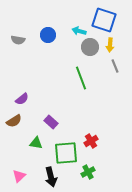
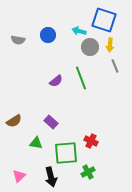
purple semicircle: moved 34 px right, 18 px up
red cross: rotated 32 degrees counterclockwise
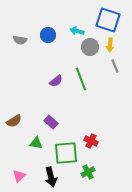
blue square: moved 4 px right
cyan arrow: moved 2 px left
gray semicircle: moved 2 px right
green line: moved 1 px down
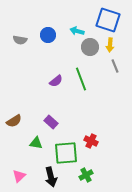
green cross: moved 2 px left, 3 px down
